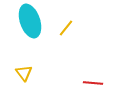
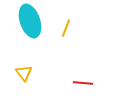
yellow line: rotated 18 degrees counterclockwise
red line: moved 10 px left
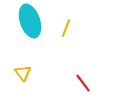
yellow triangle: moved 1 px left
red line: rotated 48 degrees clockwise
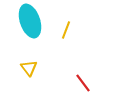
yellow line: moved 2 px down
yellow triangle: moved 6 px right, 5 px up
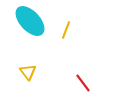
cyan ellipse: rotated 24 degrees counterclockwise
yellow triangle: moved 1 px left, 4 px down
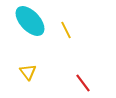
yellow line: rotated 48 degrees counterclockwise
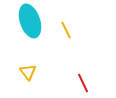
cyan ellipse: rotated 24 degrees clockwise
red line: rotated 12 degrees clockwise
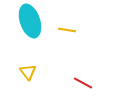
yellow line: moved 1 px right; rotated 54 degrees counterclockwise
red line: rotated 36 degrees counterclockwise
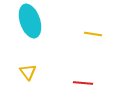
yellow line: moved 26 px right, 4 px down
red line: rotated 24 degrees counterclockwise
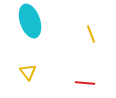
yellow line: moved 2 px left; rotated 60 degrees clockwise
red line: moved 2 px right
